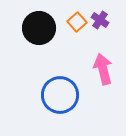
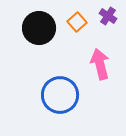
purple cross: moved 8 px right, 4 px up
pink arrow: moved 3 px left, 5 px up
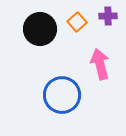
purple cross: rotated 36 degrees counterclockwise
black circle: moved 1 px right, 1 px down
blue circle: moved 2 px right
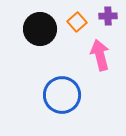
pink arrow: moved 9 px up
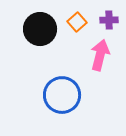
purple cross: moved 1 px right, 4 px down
pink arrow: rotated 28 degrees clockwise
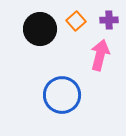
orange square: moved 1 px left, 1 px up
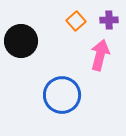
black circle: moved 19 px left, 12 px down
